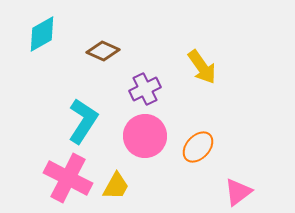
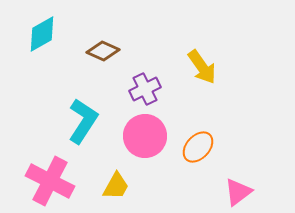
pink cross: moved 18 px left, 3 px down
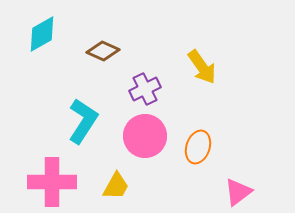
orange ellipse: rotated 24 degrees counterclockwise
pink cross: moved 2 px right, 1 px down; rotated 27 degrees counterclockwise
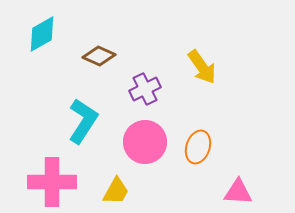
brown diamond: moved 4 px left, 5 px down
pink circle: moved 6 px down
yellow trapezoid: moved 5 px down
pink triangle: rotated 40 degrees clockwise
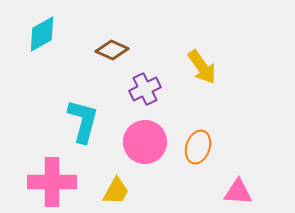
brown diamond: moved 13 px right, 6 px up
cyan L-shape: rotated 18 degrees counterclockwise
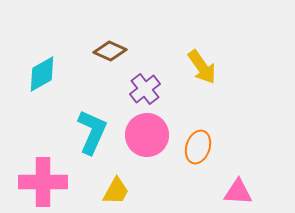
cyan diamond: moved 40 px down
brown diamond: moved 2 px left, 1 px down
purple cross: rotated 12 degrees counterclockwise
cyan L-shape: moved 9 px right, 11 px down; rotated 9 degrees clockwise
pink circle: moved 2 px right, 7 px up
pink cross: moved 9 px left
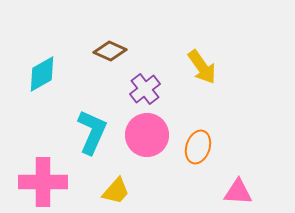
yellow trapezoid: rotated 12 degrees clockwise
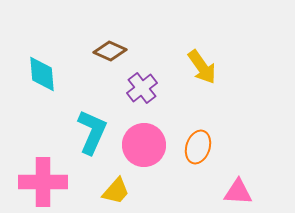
cyan diamond: rotated 66 degrees counterclockwise
purple cross: moved 3 px left, 1 px up
pink circle: moved 3 px left, 10 px down
